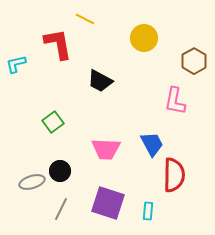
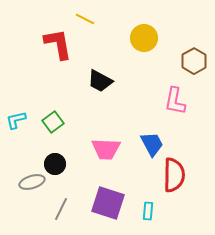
cyan L-shape: moved 56 px down
black circle: moved 5 px left, 7 px up
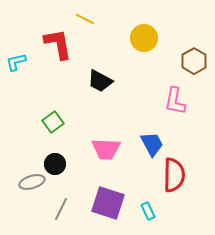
cyan L-shape: moved 58 px up
cyan rectangle: rotated 30 degrees counterclockwise
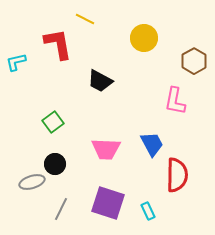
red semicircle: moved 3 px right
